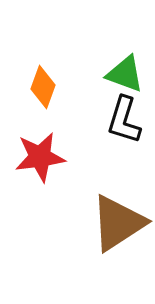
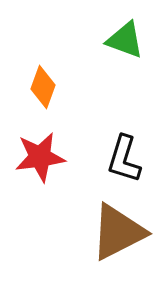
green triangle: moved 34 px up
black L-shape: moved 39 px down
brown triangle: moved 9 px down; rotated 6 degrees clockwise
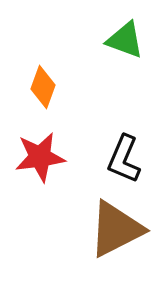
black L-shape: rotated 6 degrees clockwise
brown triangle: moved 2 px left, 3 px up
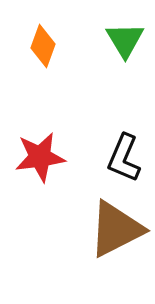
green triangle: rotated 39 degrees clockwise
orange diamond: moved 41 px up
black L-shape: moved 1 px up
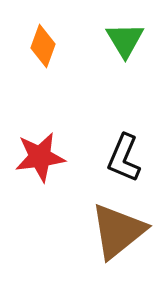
brown triangle: moved 2 px right, 2 px down; rotated 12 degrees counterclockwise
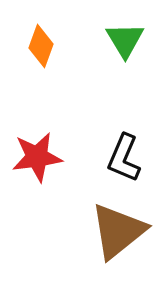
orange diamond: moved 2 px left
red star: moved 3 px left
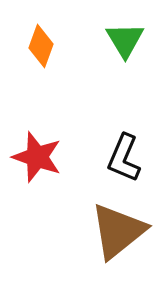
red star: rotated 27 degrees clockwise
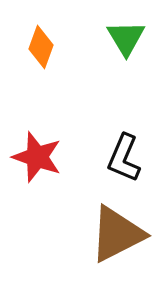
green triangle: moved 1 px right, 2 px up
orange diamond: moved 1 px down
brown triangle: moved 1 px left, 3 px down; rotated 12 degrees clockwise
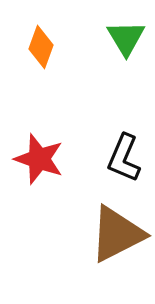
red star: moved 2 px right, 2 px down
